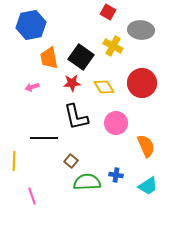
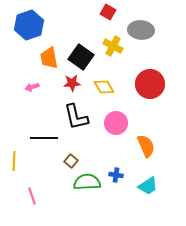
blue hexagon: moved 2 px left; rotated 8 degrees counterclockwise
red circle: moved 8 px right, 1 px down
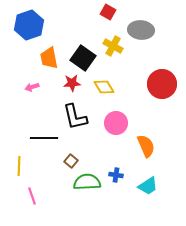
black square: moved 2 px right, 1 px down
red circle: moved 12 px right
black L-shape: moved 1 px left
yellow line: moved 5 px right, 5 px down
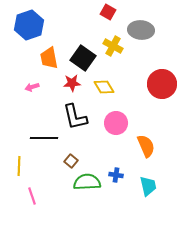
cyan trapezoid: rotated 70 degrees counterclockwise
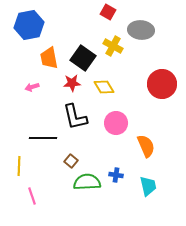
blue hexagon: rotated 8 degrees clockwise
black line: moved 1 px left
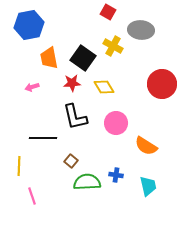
orange semicircle: rotated 145 degrees clockwise
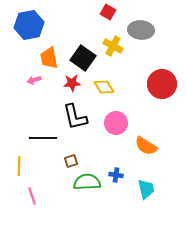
pink arrow: moved 2 px right, 7 px up
brown square: rotated 32 degrees clockwise
cyan trapezoid: moved 2 px left, 3 px down
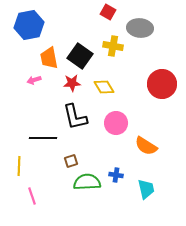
gray ellipse: moved 1 px left, 2 px up
yellow cross: rotated 18 degrees counterclockwise
black square: moved 3 px left, 2 px up
